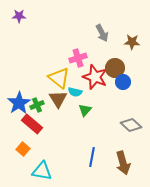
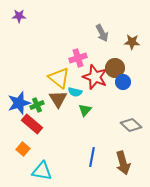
blue star: rotated 15 degrees clockwise
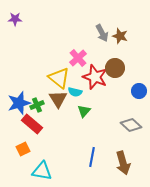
purple star: moved 4 px left, 3 px down
brown star: moved 12 px left, 6 px up; rotated 14 degrees clockwise
pink cross: rotated 24 degrees counterclockwise
blue circle: moved 16 px right, 9 px down
green triangle: moved 1 px left, 1 px down
orange square: rotated 24 degrees clockwise
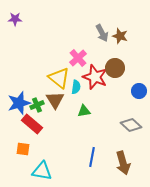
cyan semicircle: moved 1 px right, 5 px up; rotated 96 degrees counterclockwise
brown triangle: moved 3 px left, 1 px down
green triangle: rotated 40 degrees clockwise
orange square: rotated 32 degrees clockwise
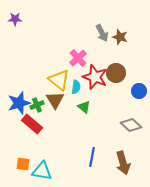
brown star: moved 1 px down
brown circle: moved 1 px right, 5 px down
yellow triangle: moved 2 px down
green triangle: moved 4 px up; rotated 48 degrees clockwise
orange square: moved 15 px down
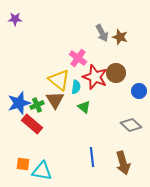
pink cross: rotated 12 degrees counterclockwise
blue line: rotated 18 degrees counterclockwise
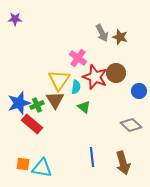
yellow triangle: rotated 25 degrees clockwise
cyan triangle: moved 3 px up
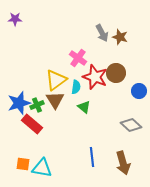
yellow triangle: moved 3 px left; rotated 20 degrees clockwise
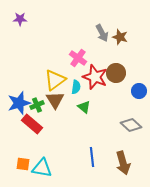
purple star: moved 5 px right
yellow triangle: moved 1 px left
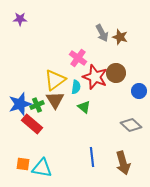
blue star: moved 1 px right, 1 px down
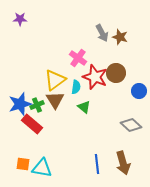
blue line: moved 5 px right, 7 px down
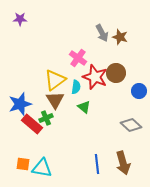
green cross: moved 9 px right, 13 px down
